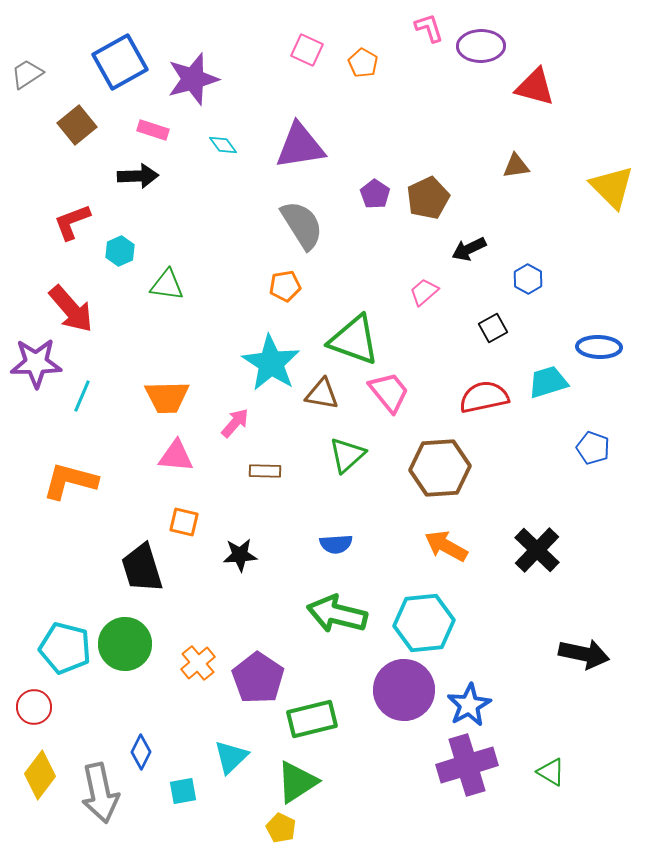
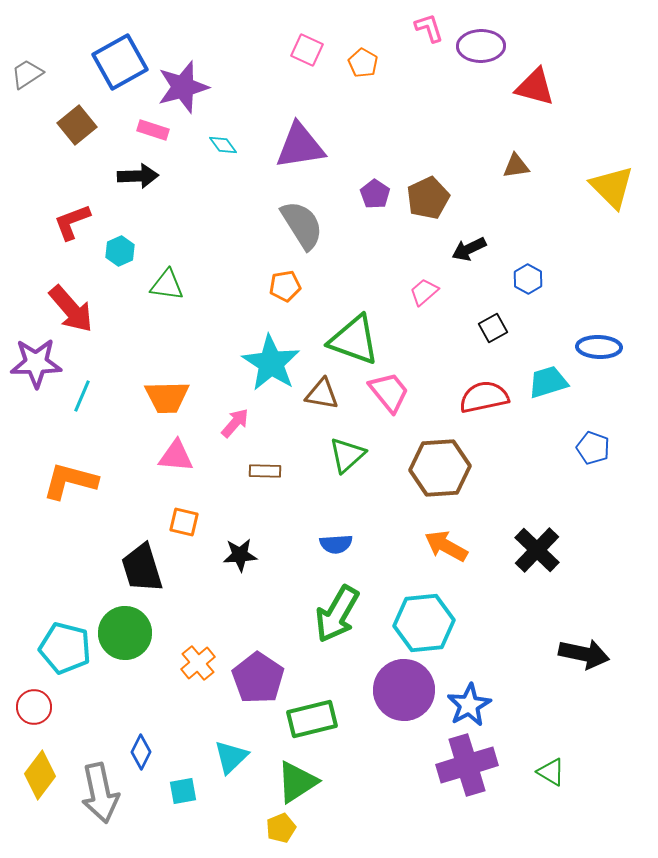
purple star at (193, 79): moved 10 px left, 8 px down
green arrow at (337, 614): rotated 74 degrees counterclockwise
green circle at (125, 644): moved 11 px up
yellow pentagon at (281, 828): rotated 24 degrees clockwise
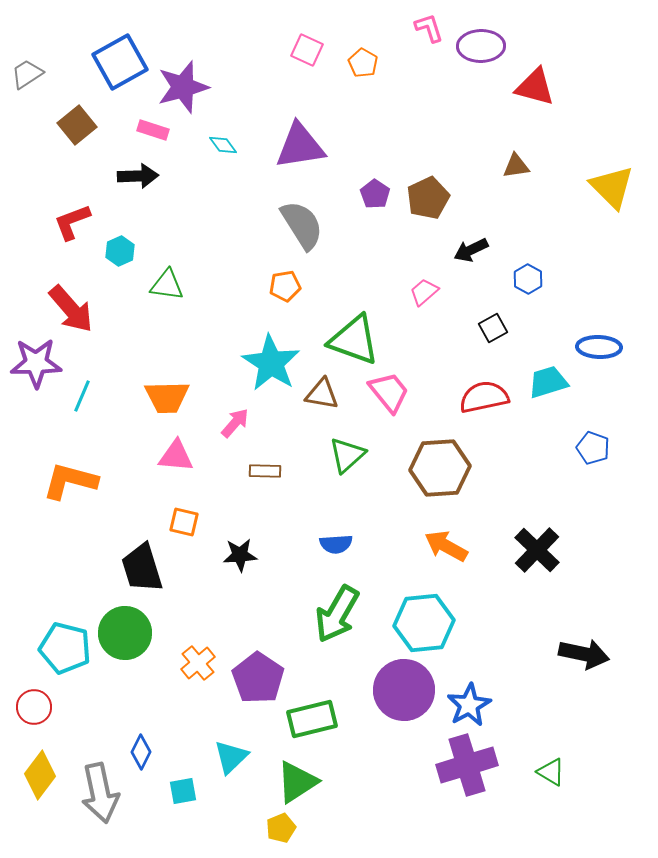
black arrow at (469, 249): moved 2 px right, 1 px down
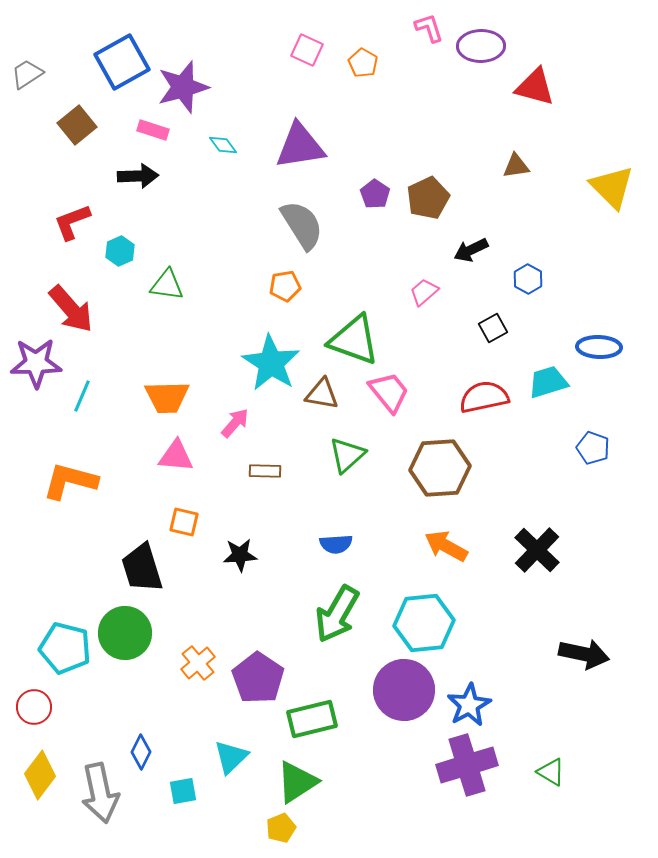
blue square at (120, 62): moved 2 px right
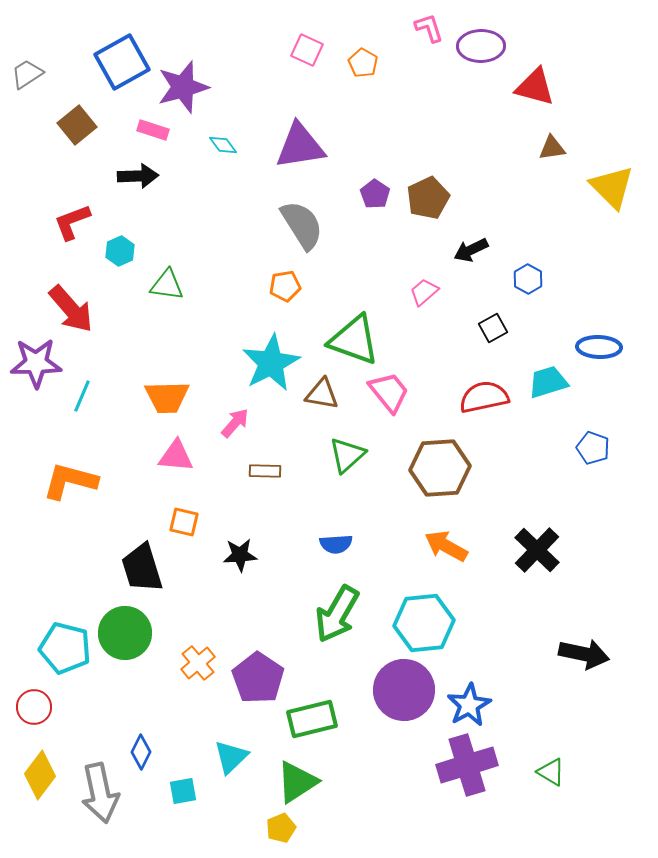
brown triangle at (516, 166): moved 36 px right, 18 px up
cyan star at (271, 363): rotated 12 degrees clockwise
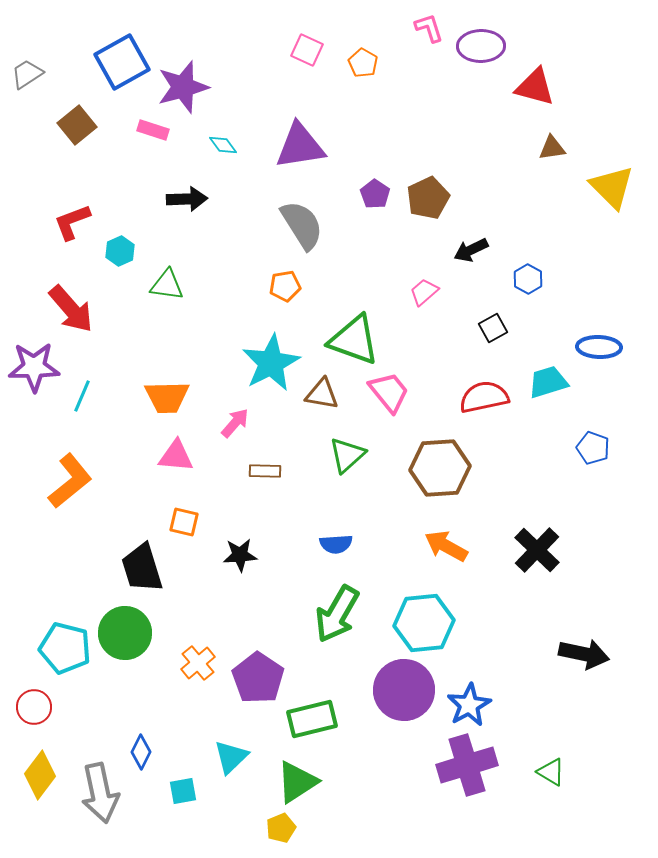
black arrow at (138, 176): moved 49 px right, 23 px down
purple star at (36, 363): moved 2 px left, 4 px down
orange L-shape at (70, 481): rotated 126 degrees clockwise
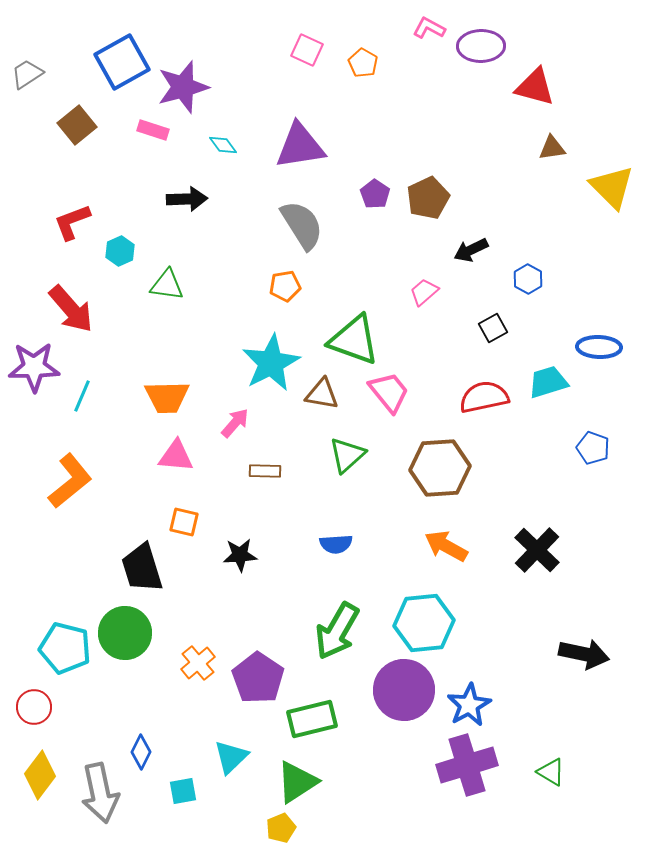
pink L-shape at (429, 28): rotated 44 degrees counterclockwise
green arrow at (337, 614): moved 17 px down
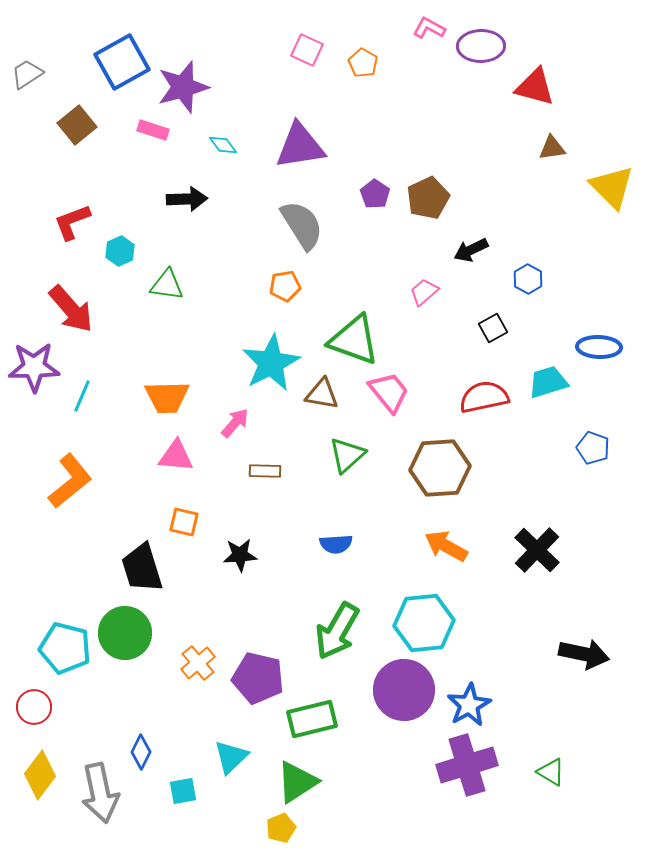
purple pentagon at (258, 678): rotated 21 degrees counterclockwise
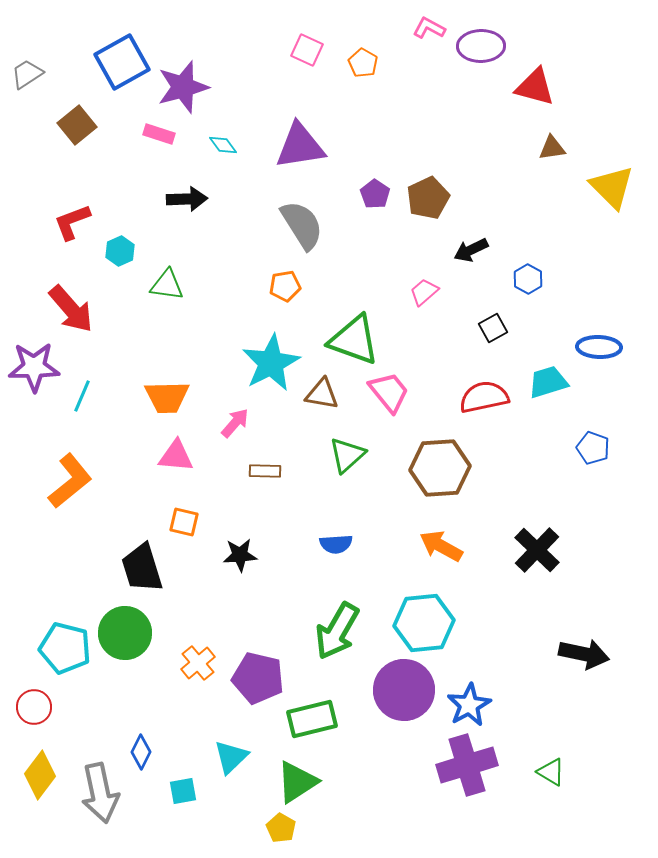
pink rectangle at (153, 130): moved 6 px right, 4 px down
orange arrow at (446, 546): moved 5 px left
yellow pentagon at (281, 828): rotated 20 degrees counterclockwise
